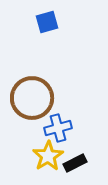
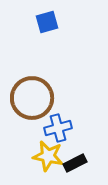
yellow star: rotated 28 degrees counterclockwise
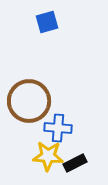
brown circle: moved 3 px left, 3 px down
blue cross: rotated 20 degrees clockwise
yellow star: rotated 8 degrees counterclockwise
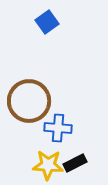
blue square: rotated 20 degrees counterclockwise
yellow star: moved 9 px down
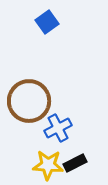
blue cross: rotated 32 degrees counterclockwise
